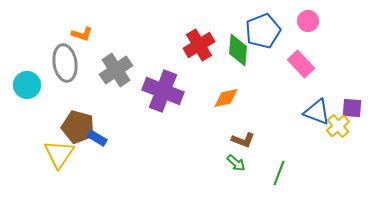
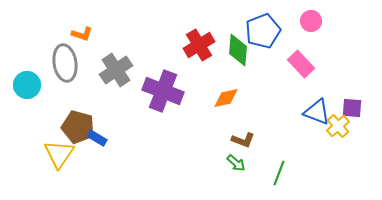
pink circle: moved 3 px right
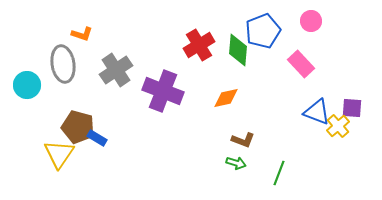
gray ellipse: moved 2 px left, 1 px down
green arrow: rotated 24 degrees counterclockwise
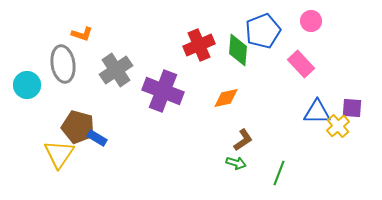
red cross: rotated 8 degrees clockwise
blue triangle: rotated 20 degrees counterclockwise
brown L-shape: rotated 55 degrees counterclockwise
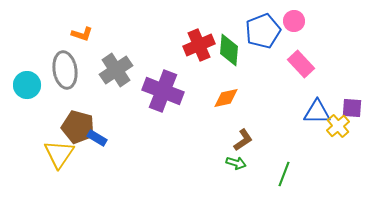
pink circle: moved 17 px left
green diamond: moved 9 px left
gray ellipse: moved 2 px right, 6 px down
green line: moved 5 px right, 1 px down
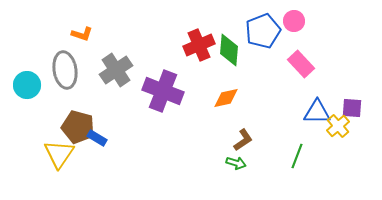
green line: moved 13 px right, 18 px up
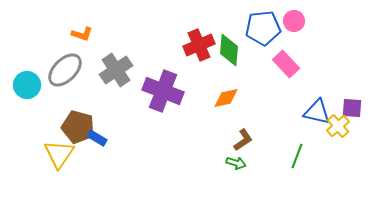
blue pentagon: moved 3 px up; rotated 16 degrees clockwise
pink rectangle: moved 15 px left
gray ellipse: rotated 54 degrees clockwise
blue triangle: rotated 12 degrees clockwise
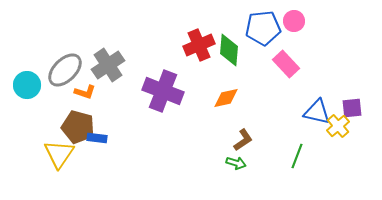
orange L-shape: moved 3 px right, 58 px down
gray cross: moved 8 px left, 5 px up
purple square: rotated 10 degrees counterclockwise
blue rectangle: rotated 24 degrees counterclockwise
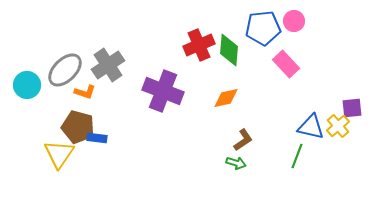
blue triangle: moved 6 px left, 15 px down
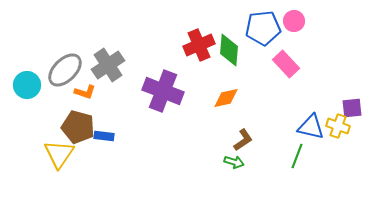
yellow cross: rotated 30 degrees counterclockwise
blue rectangle: moved 7 px right, 2 px up
green arrow: moved 2 px left, 1 px up
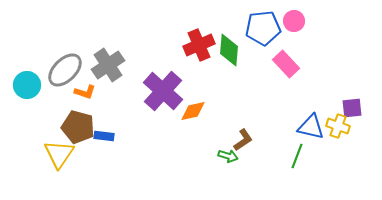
purple cross: rotated 21 degrees clockwise
orange diamond: moved 33 px left, 13 px down
green arrow: moved 6 px left, 6 px up
